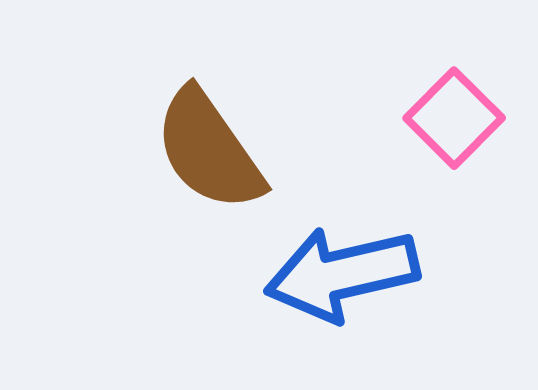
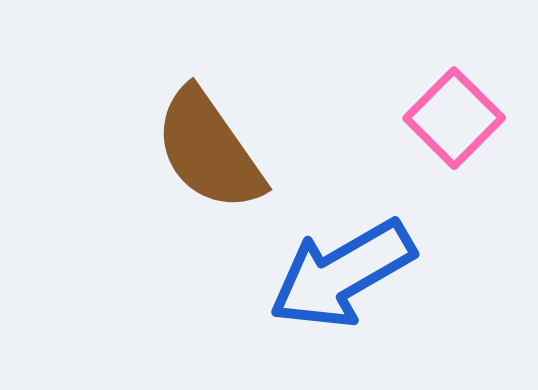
blue arrow: rotated 17 degrees counterclockwise
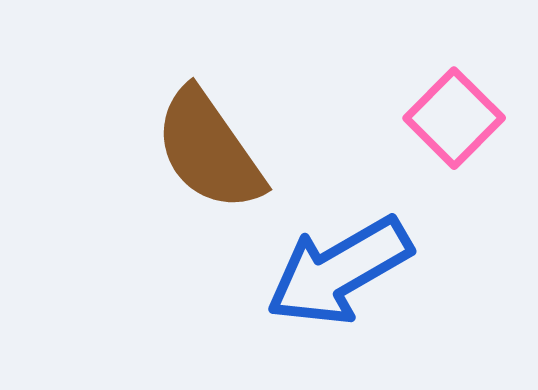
blue arrow: moved 3 px left, 3 px up
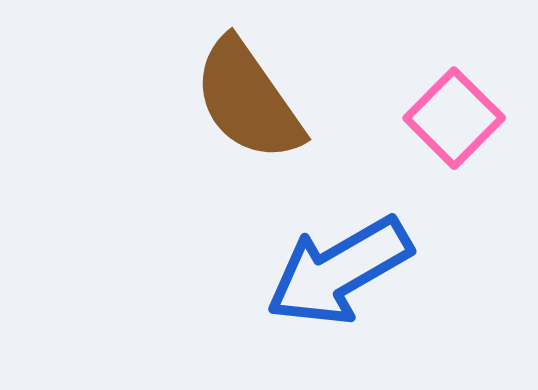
brown semicircle: moved 39 px right, 50 px up
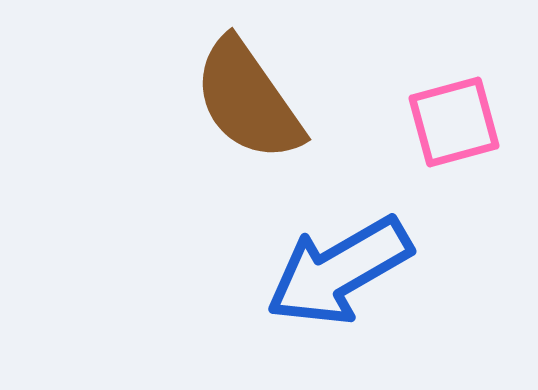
pink square: moved 4 px down; rotated 30 degrees clockwise
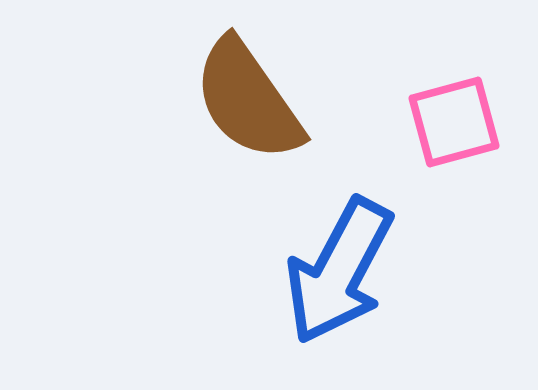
blue arrow: rotated 32 degrees counterclockwise
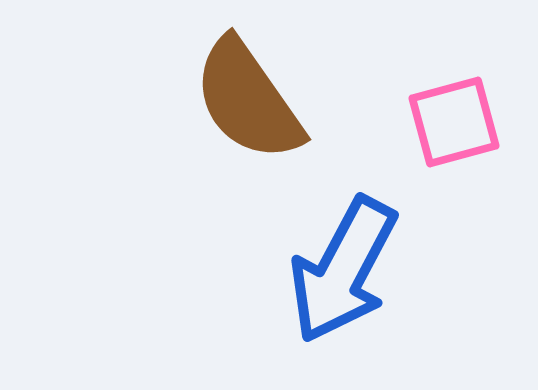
blue arrow: moved 4 px right, 1 px up
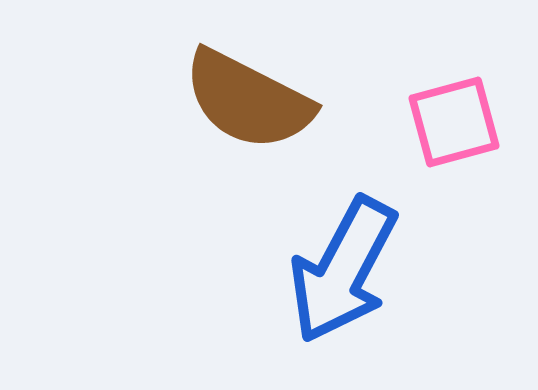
brown semicircle: rotated 28 degrees counterclockwise
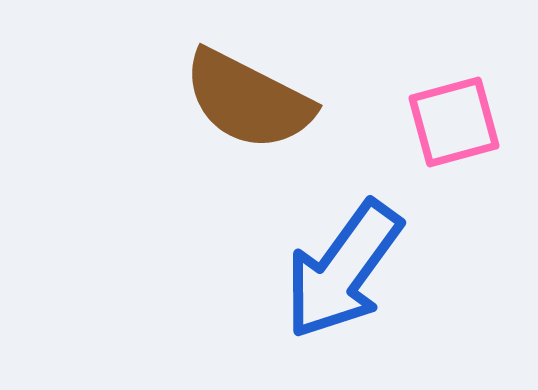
blue arrow: rotated 8 degrees clockwise
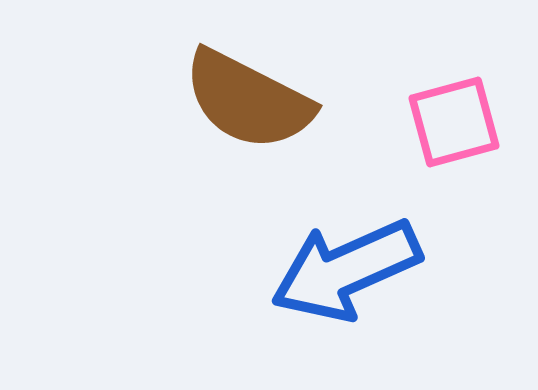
blue arrow: moved 3 px right; rotated 30 degrees clockwise
